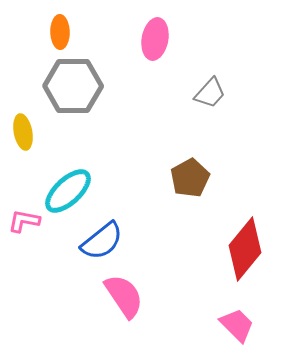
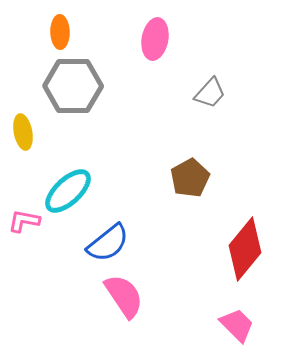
blue semicircle: moved 6 px right, 2 px down
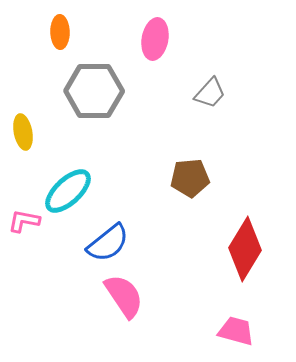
gray hexagon: moved 21 px right, 5 px down
brown pentagon: rotated 24 degrees clockwise
red diamond: rotated 8 degrees counterclockwise
pink trapezoid: moved 1 px left, 6 px down; rotated 30 degrees counterclockwise
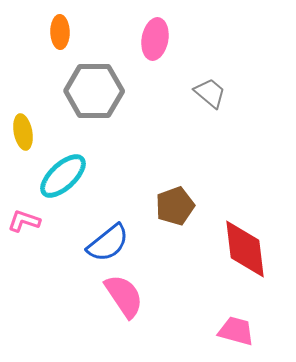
gray trapezoid: rotated 92 degrees counterclockwise
brown pentagon: moved 15 px left, 28 px down; rotated 15 degrees counterclockwise
cyan ellipse: moved 5 px left, 15 px up
pink L-shape: rotated 8 degrees clockwise
red diamond: rotated 38 degrees counterclockwise
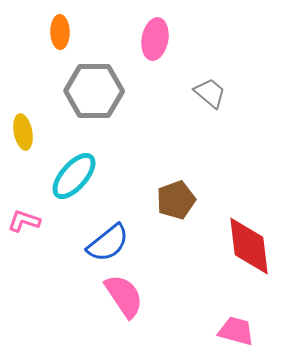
cyan ellipse: moved 11 px right; rotated 6 degrees counterclockwise
brown pentagon: moved 1 px right, 6 px up
red diamond: moved 4 px right, 3 px up
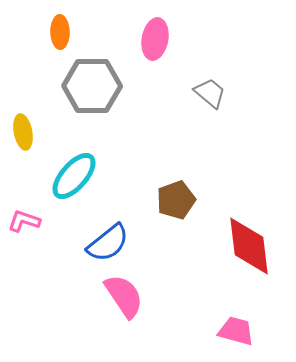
gray hexagon: moved 2 px left, 5 px up
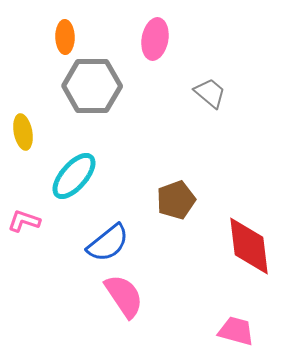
orange ellipse: moved 5 px right, 5 px down
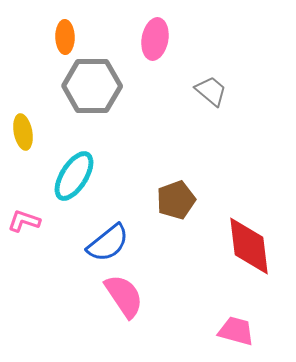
gray trapezoid: moved 1 px right, 2 px up
cyan ellipse: rotated 9 degrees counterclockwise
